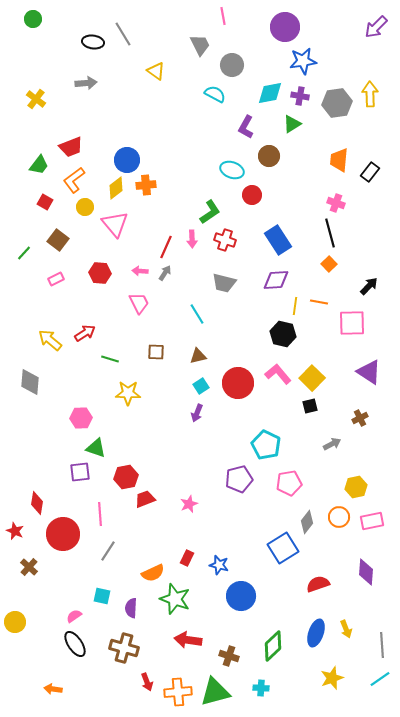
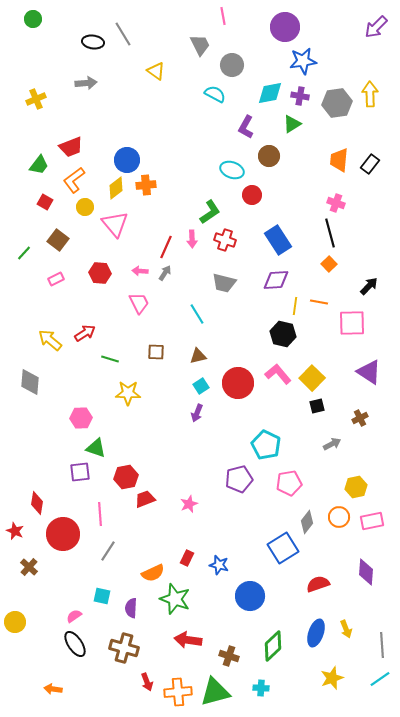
yellow cross at (36, 99): rotated 30 degrees clockwise
black rectangle at (370, 172): moved 8 px up
black square at (310, 406): moved 7 px right
blue circle at (241, 596): moved 9 px right
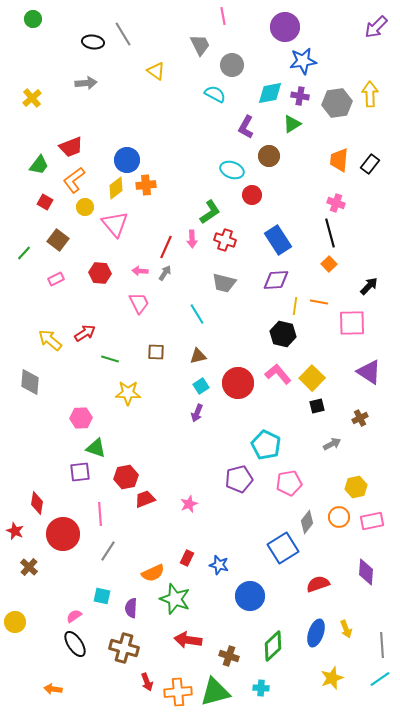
yellow cross at (36, 99): moved 4 px left, 1 px up; rotated 18 degrees counterclockwise
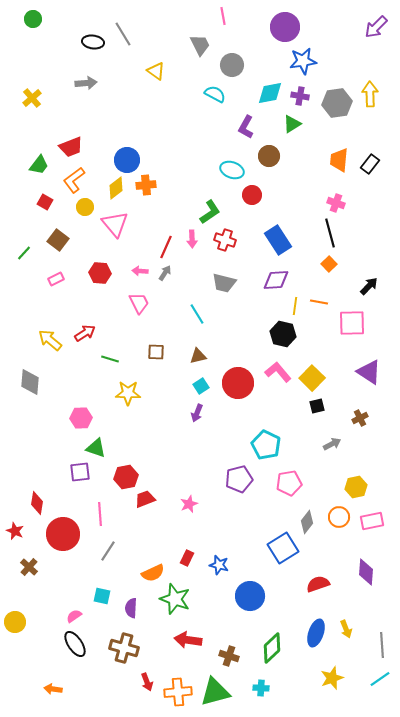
pink L-shape at (278, 374): moved 2 px up
green diamond at (273, 646): moved 1 px left, 2 px down
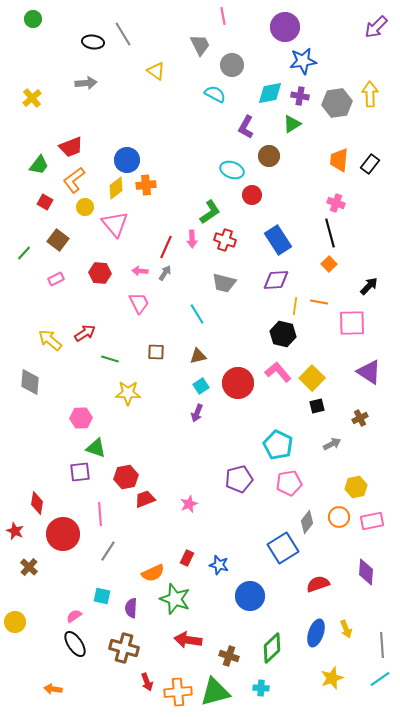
cyan pentagon at (266, 445): moved 12 px right
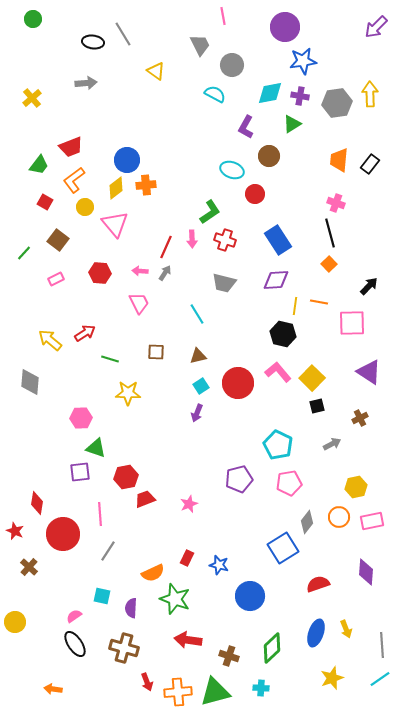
red circle at (252, 195): moved 3 px right, 1 px up
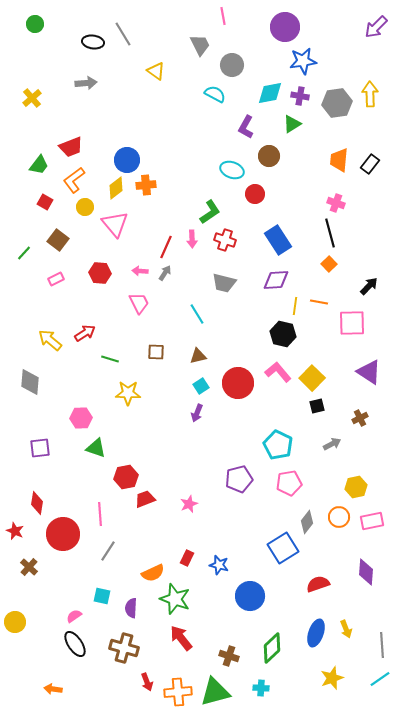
green circle at (33, 19): moved 2 px right, 5 px down
purple square at (80, 472): moved 40 px left, 24 px up
red arrow at (188, 640): moved 7 px left, 2 px up; rotated 44 degrees clockwise
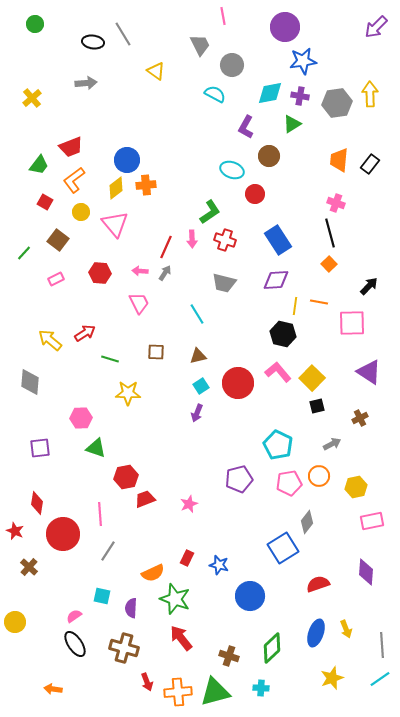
yellow circle at (85, 207): moved 4 px left, 5 px down
orange circle at (339, 517): moved 20 px left, 41 px up
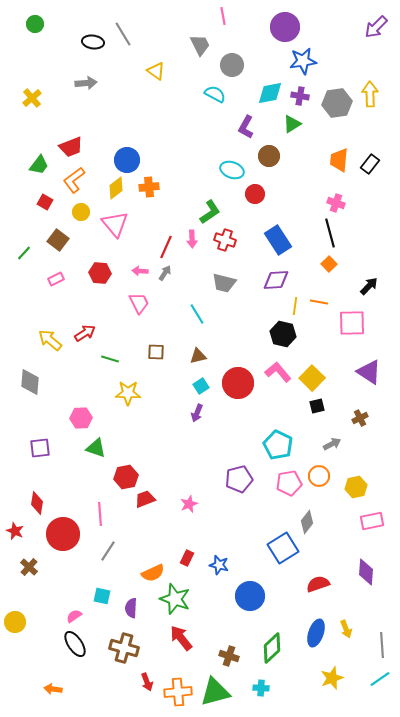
orange cross at (146, 185): moved 3 px right, 2 px down
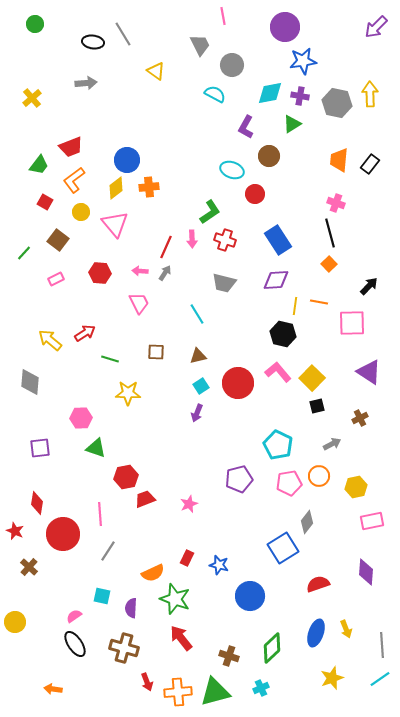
gray hexagon at (337, 103): rotated 20 degrees clockwise
cyan cross at (261, 688): rotated 28 degrees counterclockwise
